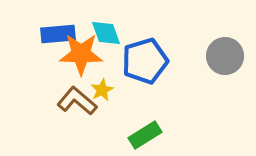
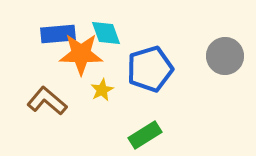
blue pentagon: moved 5 px right, 8 px down
brown L-shape: moved 30 px left
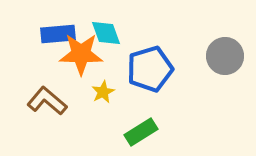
yellow star: moved 1 px right, 2 px down
green rectangle: moved 4 px left, 3 px up
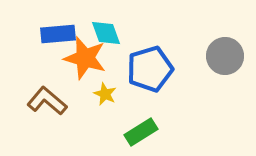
orange star: moved 4 px right, 4 px down; rotated 15 degrees clockwise
yellow star: moved 2 px right, 2 px down; rotated 20 degrees counterclockwise
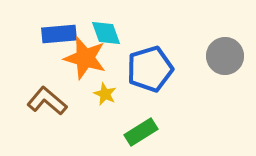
blue rectangle: moved 1 px right
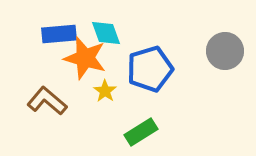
gray circle: moved 5 px up
yellow star: moved 3 px up; rotated 10 degrees clockwise
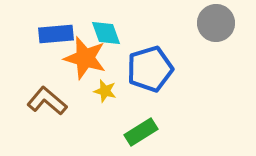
blue rectangle: moved 3 px left
gray circle: moved 9 px left, 28 px up
yellow star: rotated 20 degrees counterclockwise
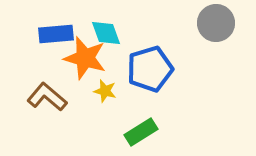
brown L-shape: moved 4 px up
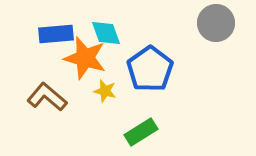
blue pentagon: rotated 18 degrees counterclockwise
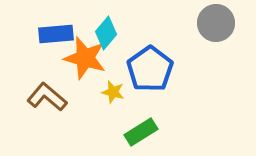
cyan diamond: rotated 60 degrees clockwise
yellow star: moved 8 px right, 1 px down
